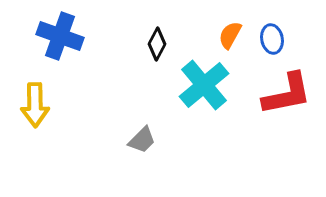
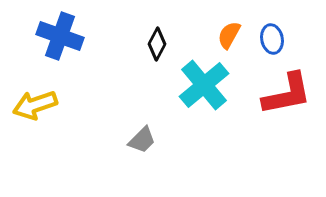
orange semicircle: moved 1 px left
yellow arrow: rotated 72 degrees clockwise
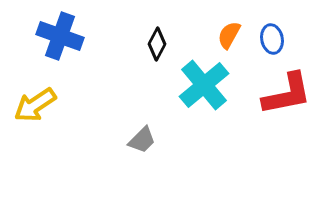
yellow arrow: rotated 15 degrees counterclockwise
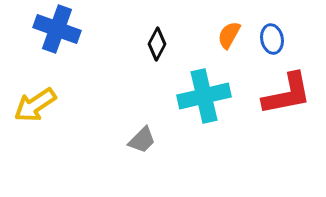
blue cross: moved 3 px left, 7 px up
cyan cross: moved 11 px down; rotated 27 degrees clockwise
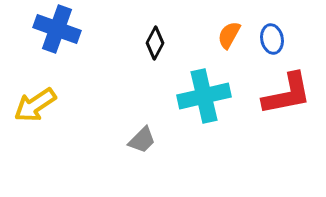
black diamond: moved 2 px left, 1 px up
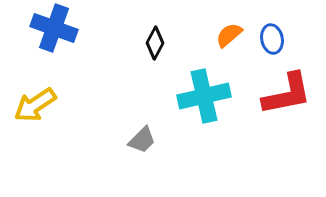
blue cross: moved 3 px left, 1 px up
orange semicircle: rotated 20 degrees clockwise
